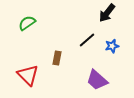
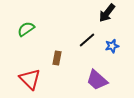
green semicircle: moved 1 px left, 6 px down
red triangle: moved 2 px right, 4 px down
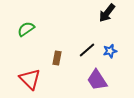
black line: moved 10 px down
blue star: moved 2 px left, 5 px down
purple trapezoid: rotated 15 degrees clockwise
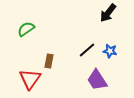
black arrow: moved 1 px right
blue star: rotated 24 degrees clockwise
brown rectangle: moved 8 px left, 3 px down
red triangle: rotated 20 degrees clockwise
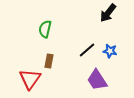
green semicircle: moved 19 px right; rotated 42 degrees counterclockwise
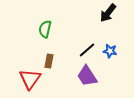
purple trapezoid: moved 10 px left, 4 px up
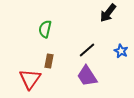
blue star: moved 11 px right; rotated 16 degrees clockwise
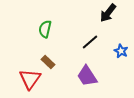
black line: moved 3 px right, 8 px up
brown rectangle: moved 1 px left, 1 px down; rotated 56 degrees counterclockwise
